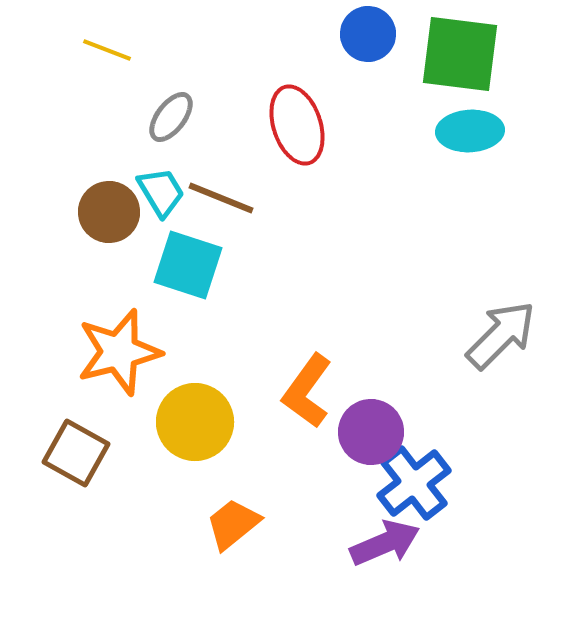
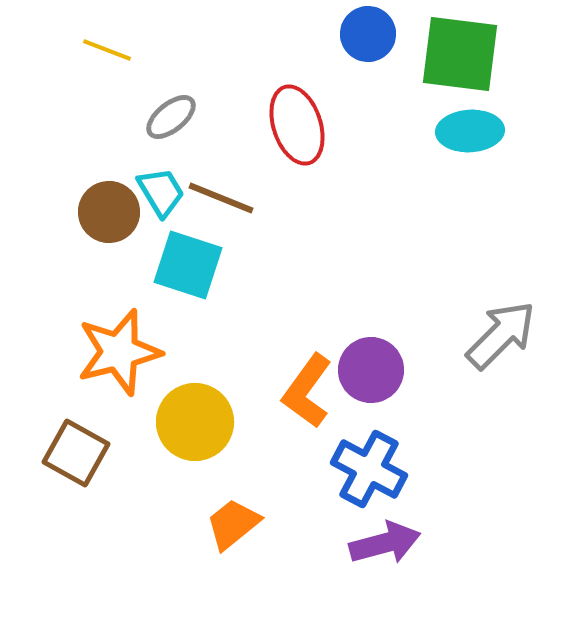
gray ellipse: rotated 14 degrees clockwise
purple circle: moved 62 px up
blue cross: moved 45 px left, 14 px up; rotated 24 degrees counterclockwise
purple arrow: rotated 8 degrees clockwise
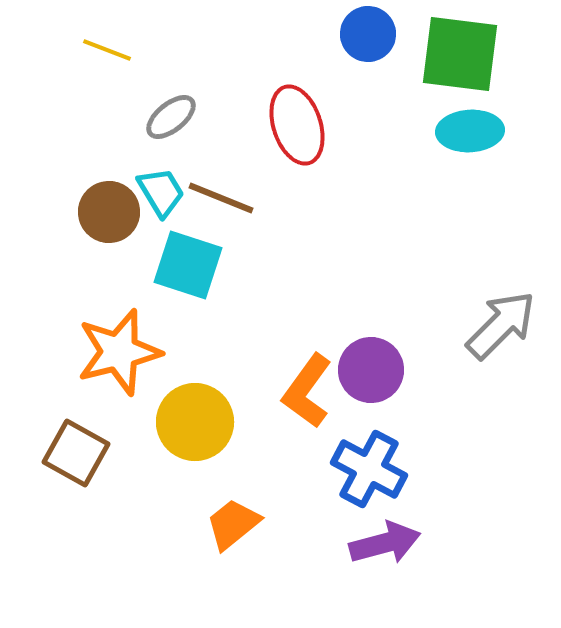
gray arrow: moved 10 px up
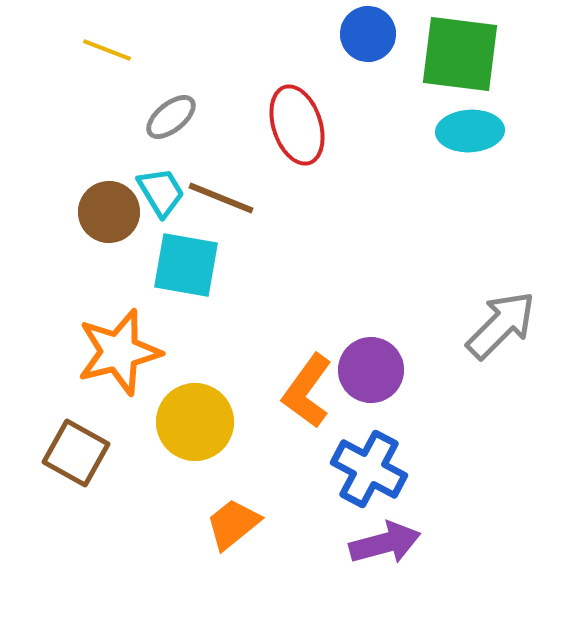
cyan square: moved 2 px left; rotated 8 degrees counterclockwise
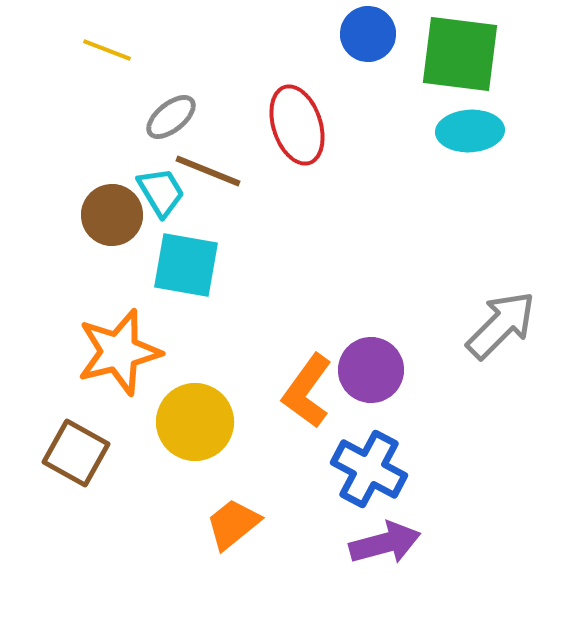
brown line: moved 13 px left, 27 px up
brown circle: moved 3 px right, 3 px down
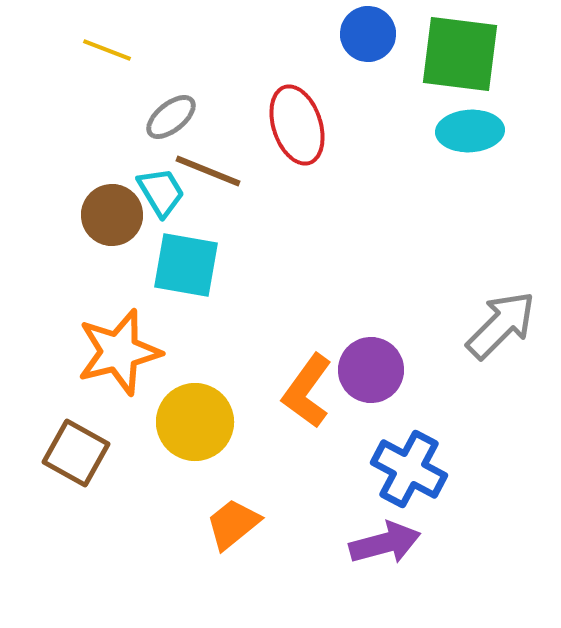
blue cross: moved 40 px right
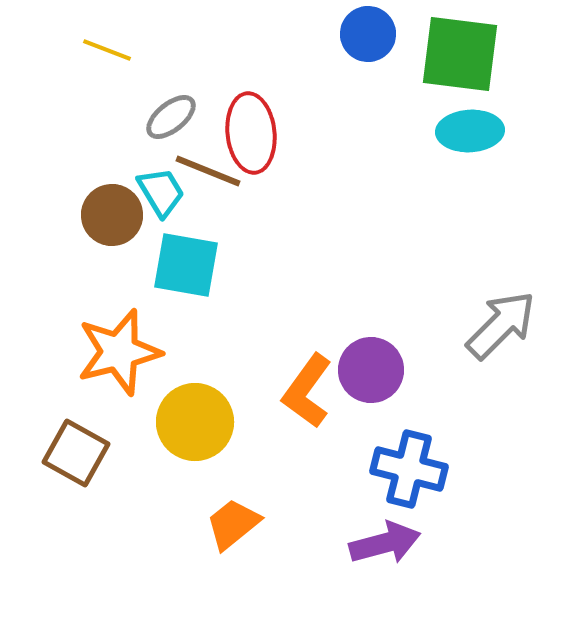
red ellipse: moved 46 px left, 8 px down; rotated 12 degrees clockwise
blue cross: rotated 14 degrees counterclockwise
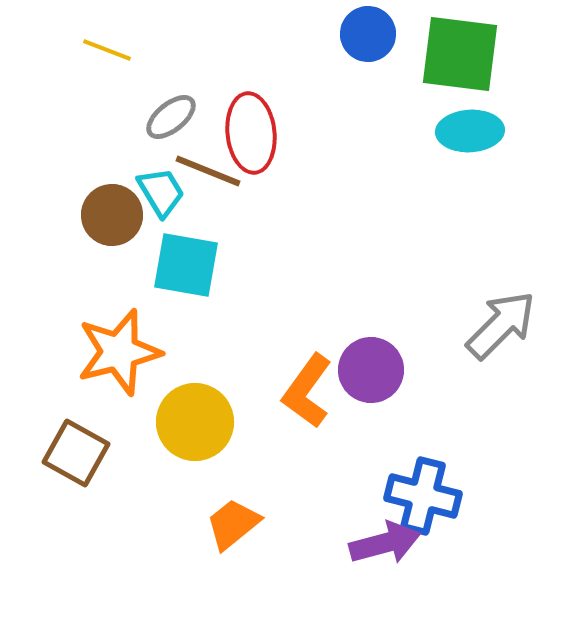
blue cross: moved 14 px right, 27 px down
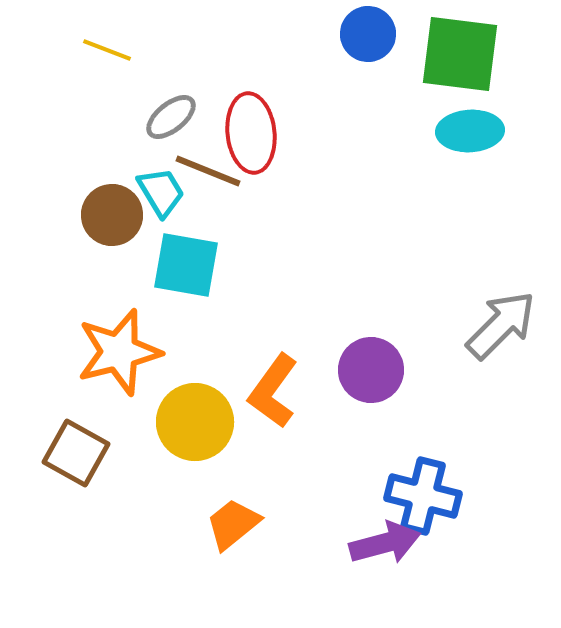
orange L-shape: moved 34 px left
